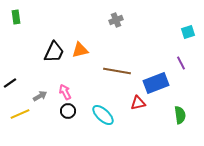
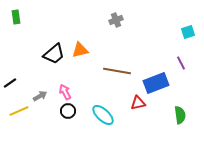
black trapezoid: moved 2 px down; rotated 25 degrees clockwise
yellow line: moved 1 px left, 3 px up
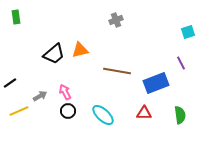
red triangle: moved 6 px right, 10 px down; rotated 14 degrees clockwise
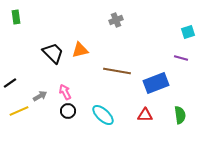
black trapezoid: moved 1 px left, 1 px up; rotated 95 degrees counterclockwise
purple line: moved 5 px up; rotated 48 degrees counterclockwise
red triangle: moved 1 px right, 2 px down
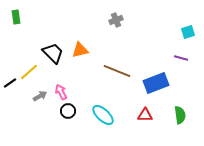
brown line: rotated 12 degrees clockwise
pink arrow: moved 4 px left
yellow line: moved 10 px right, 39 px up; rotated 18 degrees counterclockwise
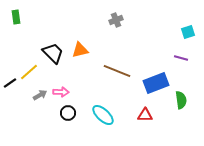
pink arrow: rotated 119 degrees clockwise
gray arrow: moved 1 px up
black circle: moved 2 px down
green semicircle: moved 1 px right, 15 px up
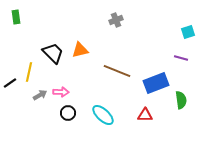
yellow line: rotated 36 degrees counterclockwise
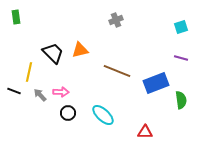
cyan square: moved 7 px left, 5 px up
black line: moved 4 px right, 8 px down; rotated 56 degrees clockwise
gray arrow: rotated 104 degrees counterclockwise
red triangle: moved 17 px down
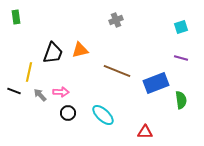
black trapezoid: rotated 65 degrees clockwise
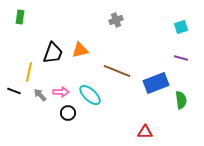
green rectangle: moved 4 px right; rotated 16 degrees clockwise
cyan ellipse: moved 13 px left, 20 px up
